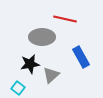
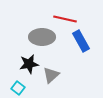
blue rectangle: moved 16 px up
black star: moved 1 px left
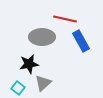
gray triangle: moved 8 px left, 8 px down
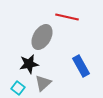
red line: moved 2 px right, 2 px up
gray ellipse: rotated 60 degrees counterclockwise
blue rectangle: moved 25 px down
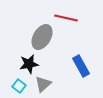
red line: moved 1 px left, 1 px down
gray triangle: moved 1 px down
cyan square: moved 1 px right, 2 px up
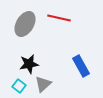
red line: moved 7 px left
gray ellipse: moved 17 px left, 13 px up
